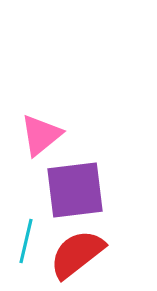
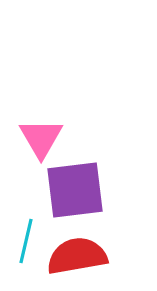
pink triangle: moved 3 px down; rotated 21 degrees counterclockwise
red semicircle: moved 2 px down; rotated 28 degrees clockwise
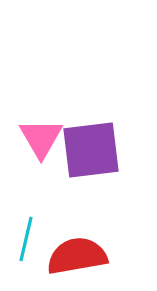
purple square: moved 16 px right, 40 px up
cyan line: moved 2 px up
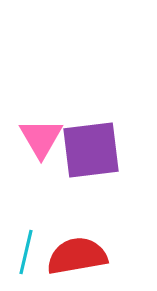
cyan line: moved 13 px down
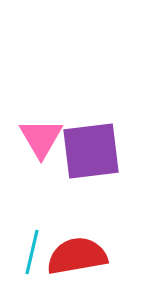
purple square: moved 1 px down
cyan line: moved 6 px right
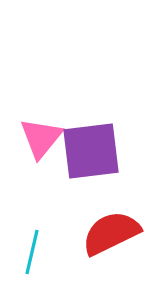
pink triangle: rotated 9 degrees clockwise
red semicircle: moved 34 px right, 23 px up; rotated 16 degrees counterclockwise
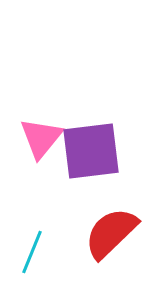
red semicircle: rotated 18 degrees counterclockwise
cyan line: rotated 9 degrees clockwise
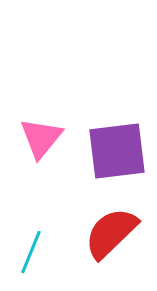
purple square: moved 26 px right
cyan line: moved 1 px left
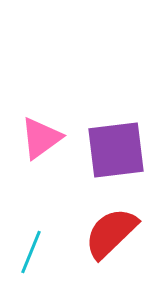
pink triangle: rotated 15 degrees clockwise
purple square: moved 1 px left, 1 px up
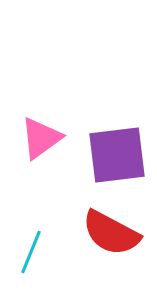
purple square: moved 1 px right, 5 px down
red semicircle: rotated 108 degrees counterclockwise
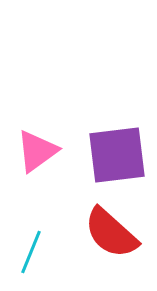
pink triangle: moved 4 px left, 13 px down
red semicircle: rotated 14 degrees clockwise
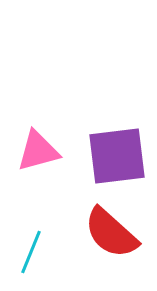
pink triangle: moved 1 px right; rotated 21 degrees clockwise
purple square: moved 1 px down
